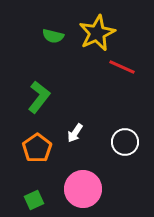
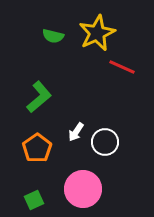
green L-shape: rotated 12 degrees clockwise
white arrow: moved 1 px right, 1 px up
white circle: moved 20 px left
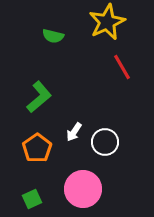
yellow star: moved 10 px right, 11 px up
red line: rotated 36 degrees clockwise
white arrow: moved 2 px left
green square: moved 2 px left, 1 px up
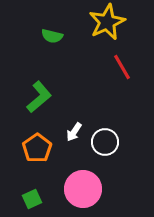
green semicircle: moved 1 px left
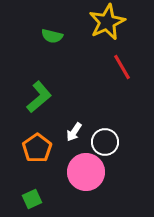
pink circle: moved 3 px right, 17 px up
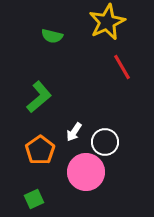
orange pentagon: moved 3 px right, 2 px down
green square: moved 2 px right
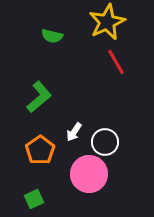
red line: moved 6 px left, 5 px up
pink circle: moved 3 px right, 2 px down
